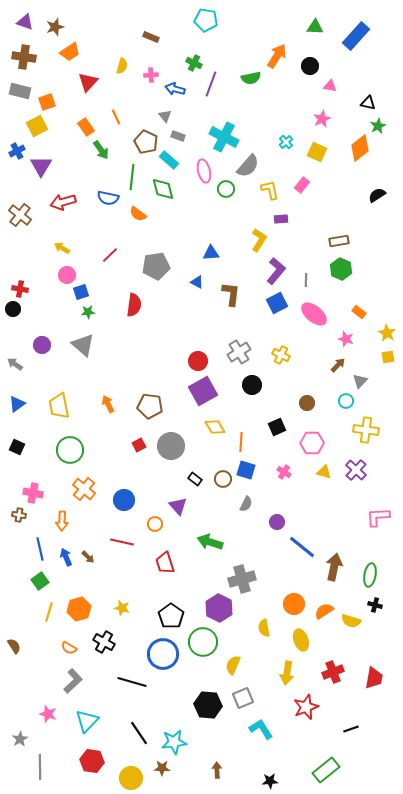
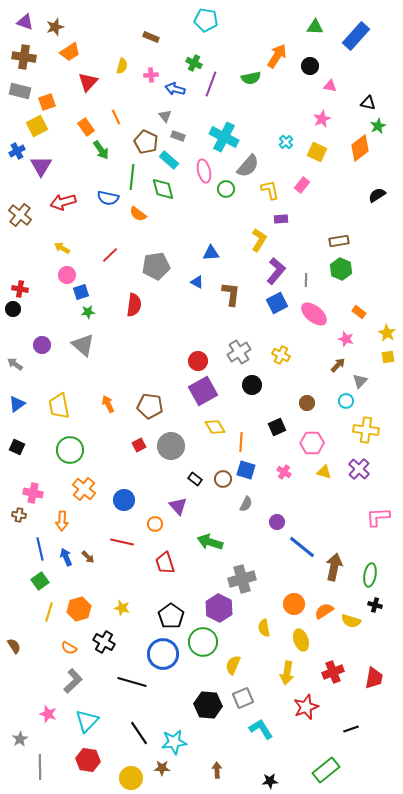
purple cross at (356, 470): moved 3 px right, 1 px up
red hexagon at (92, 761): moved 4 px left, 1 px up
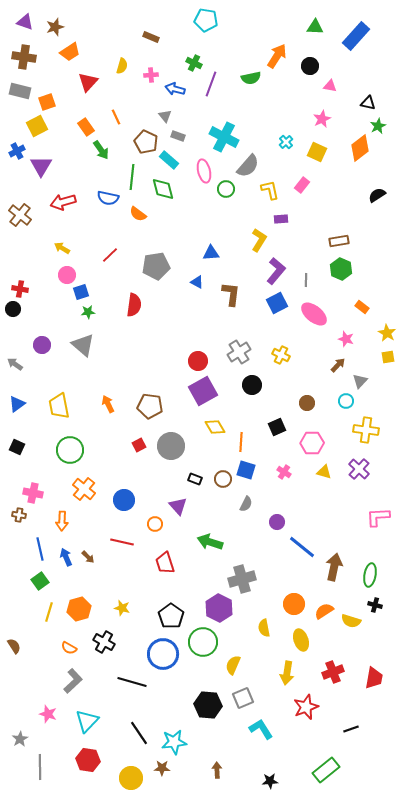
orange rectangle at (359, 312): moved 3 px right, 5 px up
black rectangle at (195, 479): rotated 16 degrees counterclockwise
